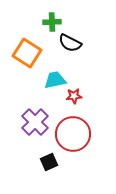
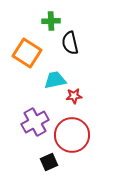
green cross: moved 1 px left, 1 px up
black semicircle: rotated 50 degrees clockwise
purple cross: rotated 16 degrees clockwise
red circle: moved 1 px left, 1 px down
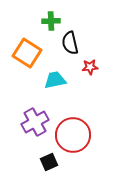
red star: moved 16 px right, 29 px up
red circle: moved 1 px right
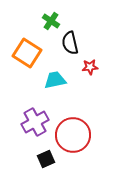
green cross: rotated 36 degrees clockwise
black square: moved 3 px left, 3 px up
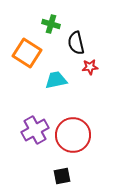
green cross: moved 3 px down; rotated 18 degrees counterclockwise
black semicircle: moved 6 px right
cyan trapezoid: moved 1 px right
purple cross: moved 8 px down
black square: moved 16 px right, 17 px down; rotated 12 degrees clockwise
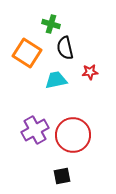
black semicircle: moved 11 px left, 5 px down
red star: moved 5 px down
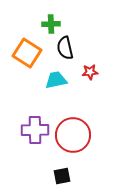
green cross: rotated 18 degrees counterclockwise
purple cross: rotated 28 degrees clockwise
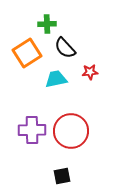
green cross: moved 4 px left
black semicircle: rotated 30 degrees counterclockwise
orange square: rotated 24 degrees clockwise
cyan trapezoid: moved 1 px up
purple cross: moved 3 px left
red circle: moved 2 px left, 4 px up
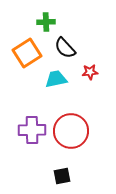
green cross: moved 1 px left, 2 px up
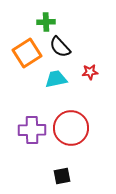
black semicircle: moved 5 px left, 1 px up
red circle: moved 3 px up
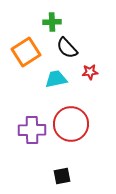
green cross: moved 6 px right
black semicircle: moved 7 px right, 1 px down
orange square: moved 1 px left, 1 px up
red circle: moved 4 px up
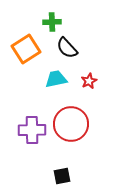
orange square: moved 3 px up
red star: moved 1 px left, 9 px down; rotated 21 degrees counterclockwise
